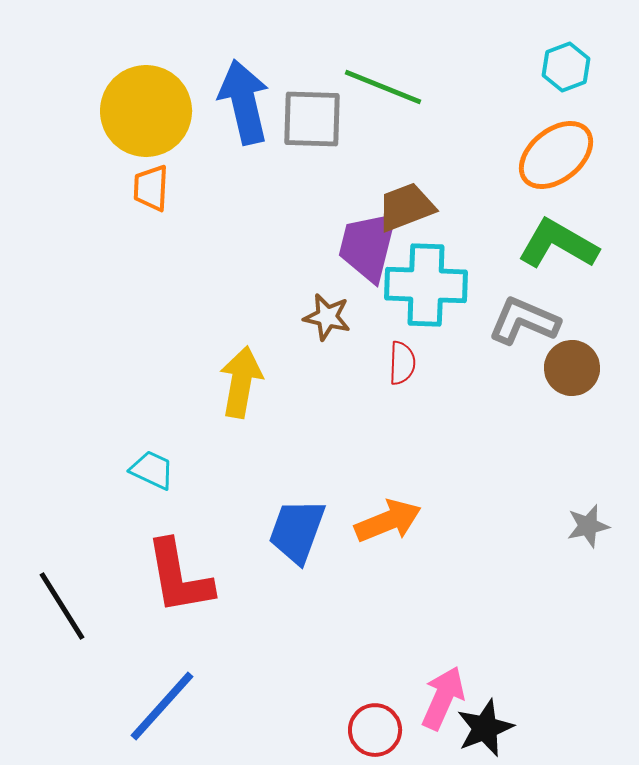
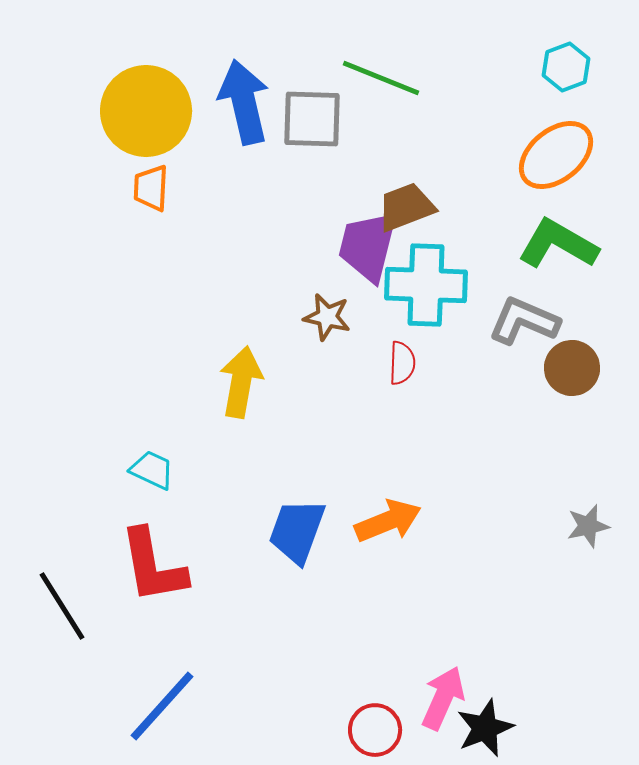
green line: moved 2 px left, 9 px up
red L-shape: moved 26 px left, 11 px up
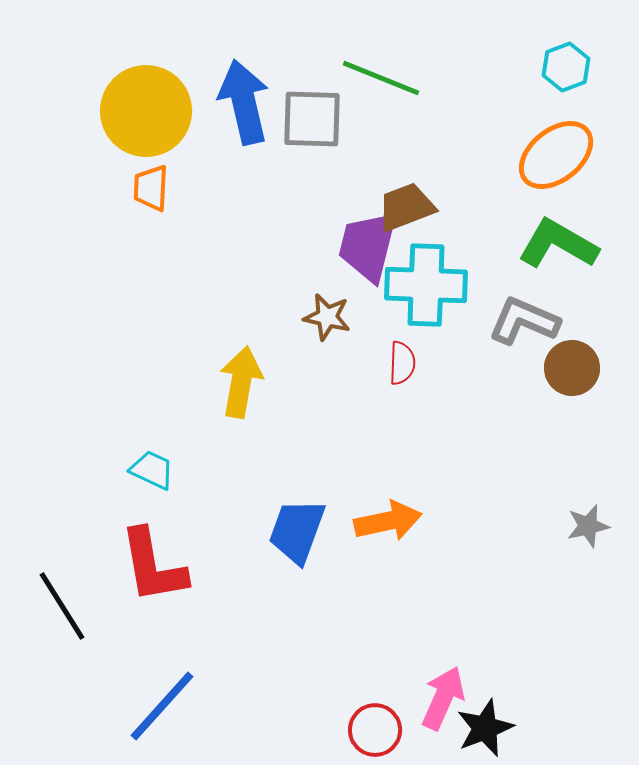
orange arrow: rotated 10 degrees clockwise
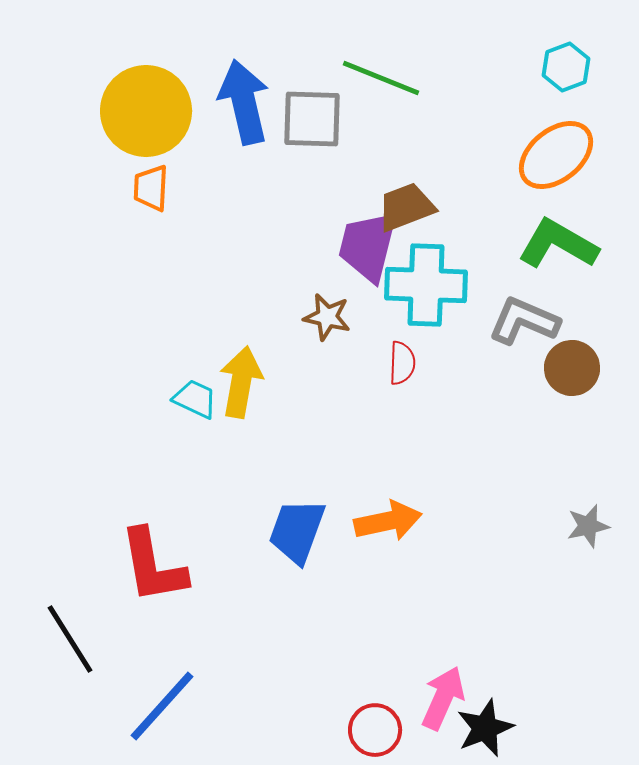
cyan trapezoid: moved 43 px right, 71 px up
black line: moved 8 px right, 33 px down
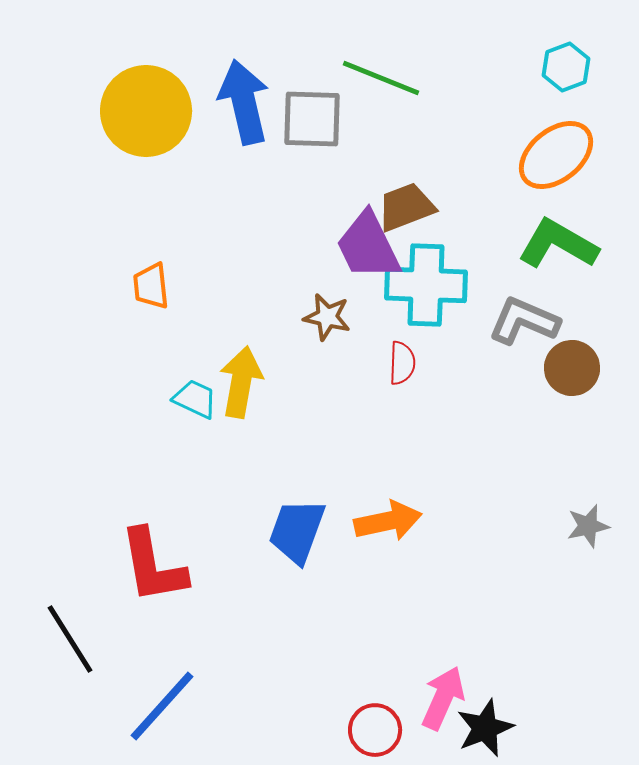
orange trapezoid: moved 98 px down; rotated 9 degrees counterclockwise
purple trapezoid: rotated 40 degrees counterclockwise
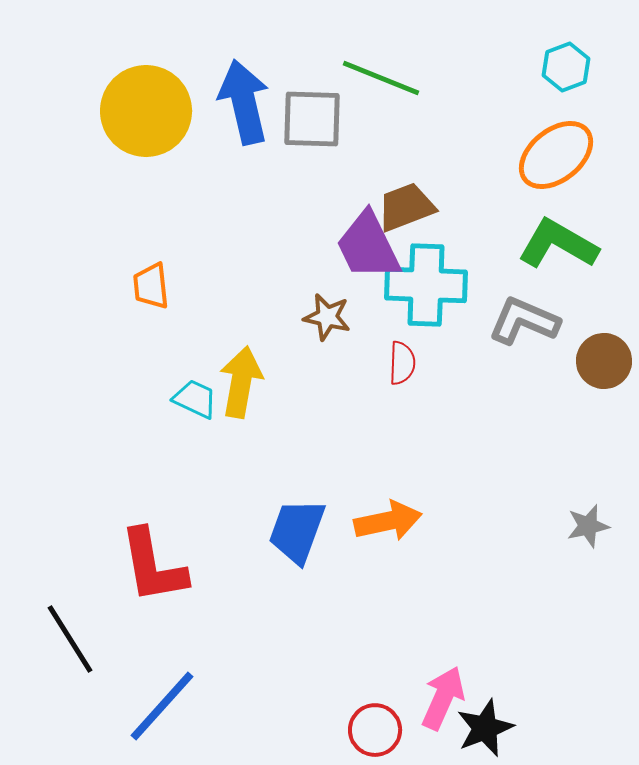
brown circle: moved 32 px right, 7 px up
